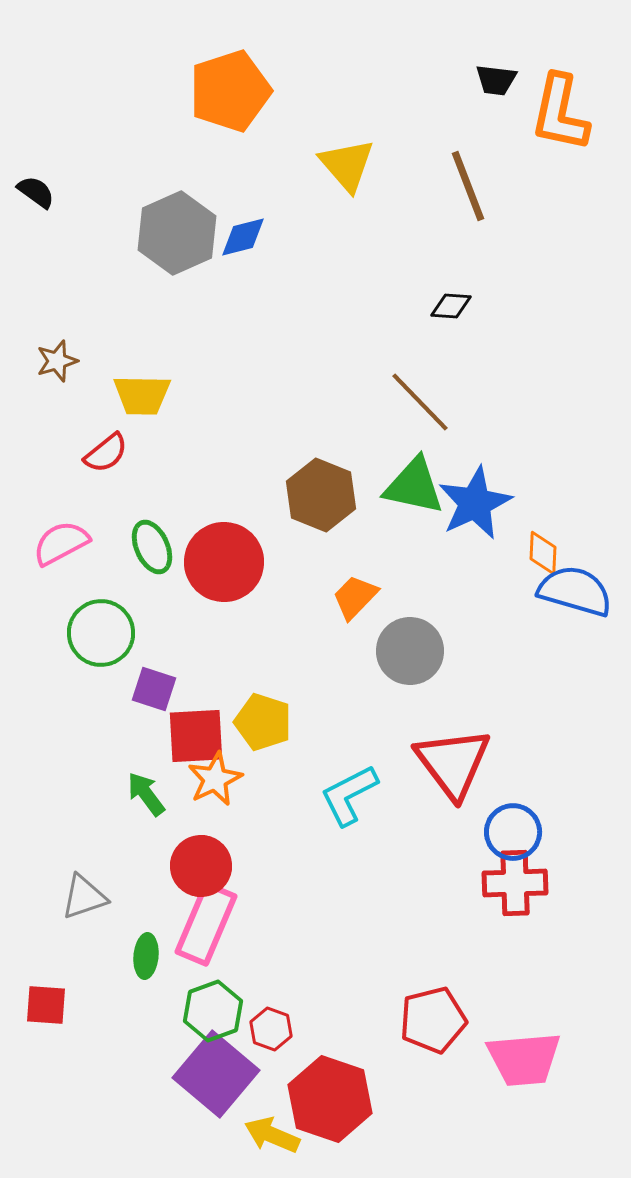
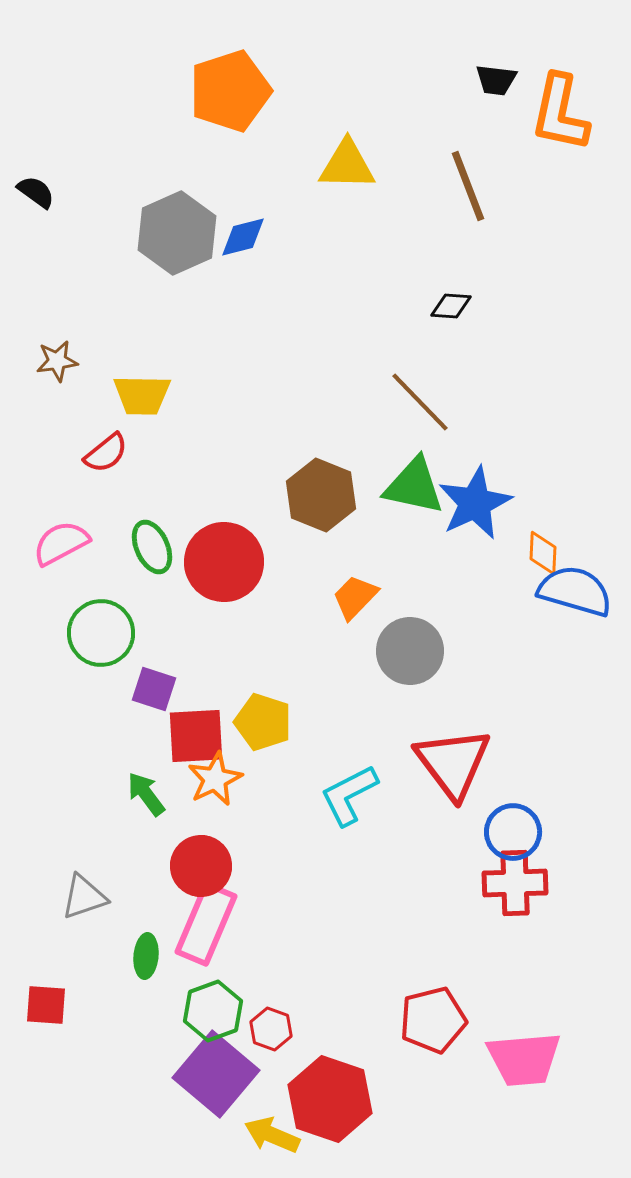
yellow triangle at (347, 165): rotated 48 degrees counterclockwise
brown star at (57, 361): rotated 9 degrees clockwise
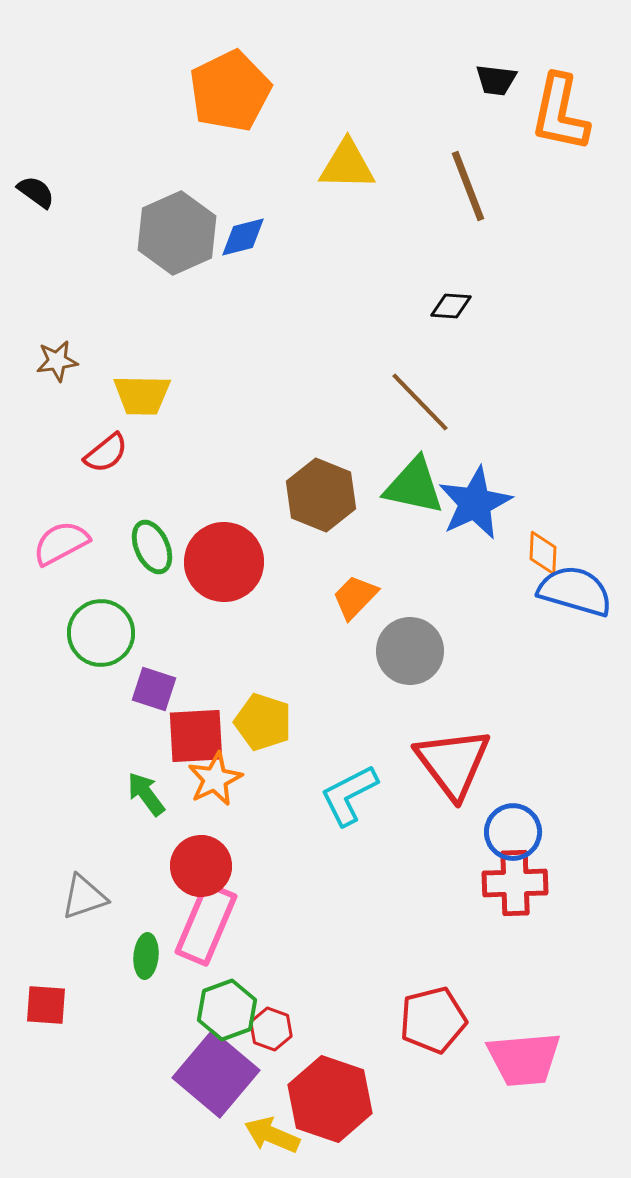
orange pentagon at (230, 91): rotated 8 degrees counterclockwise
green hexagon at (213, 1011): moved 14 px right, 1 px up
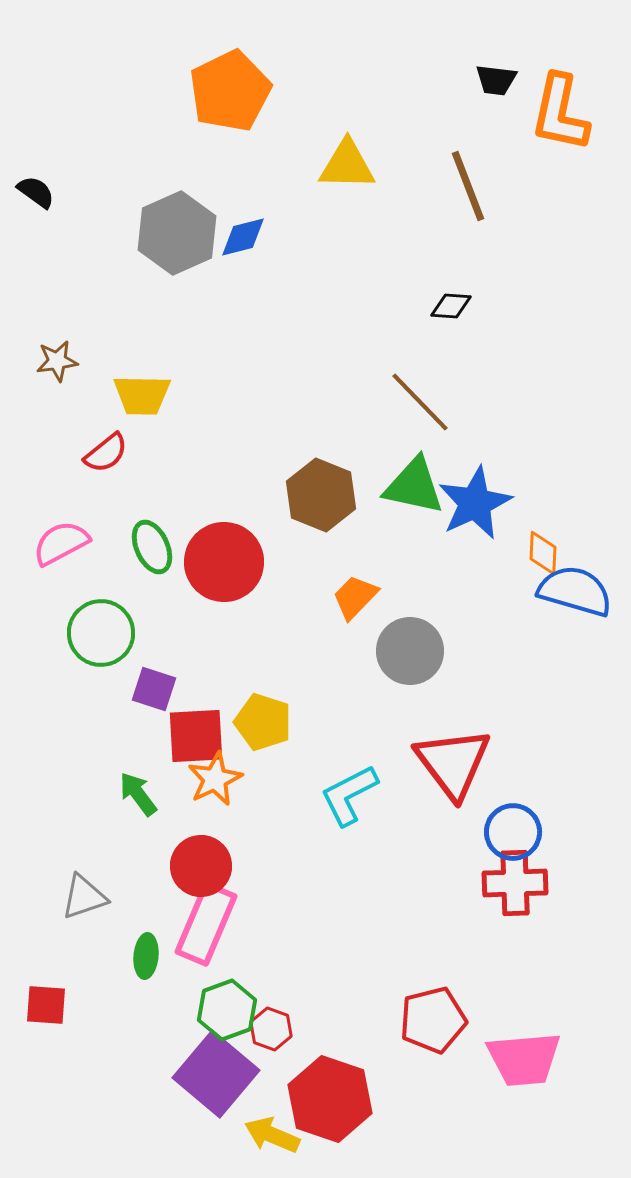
green arrow at (146, 794): moved 8 px left
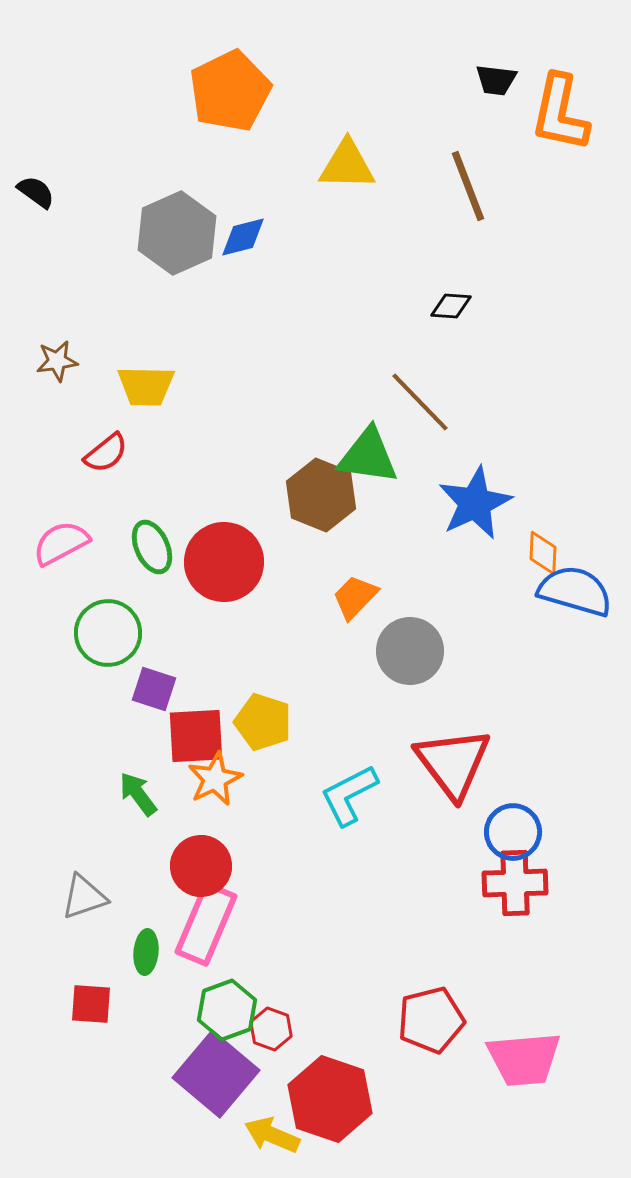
yellow trapezoid at (142, 395): moved 4 px right, 9 px up
green triangle at (414, 486): moved 46 px left, 30 px up; rotated 4 degrees counterclockwise
green circle at (101, 633): moved 7 px right
green ellipse at (146, 956): moved 4 px up
red square at (46, 1005): moved 45 px right, 1 px up
red pentagon at (433, 1020): moved 2 px left
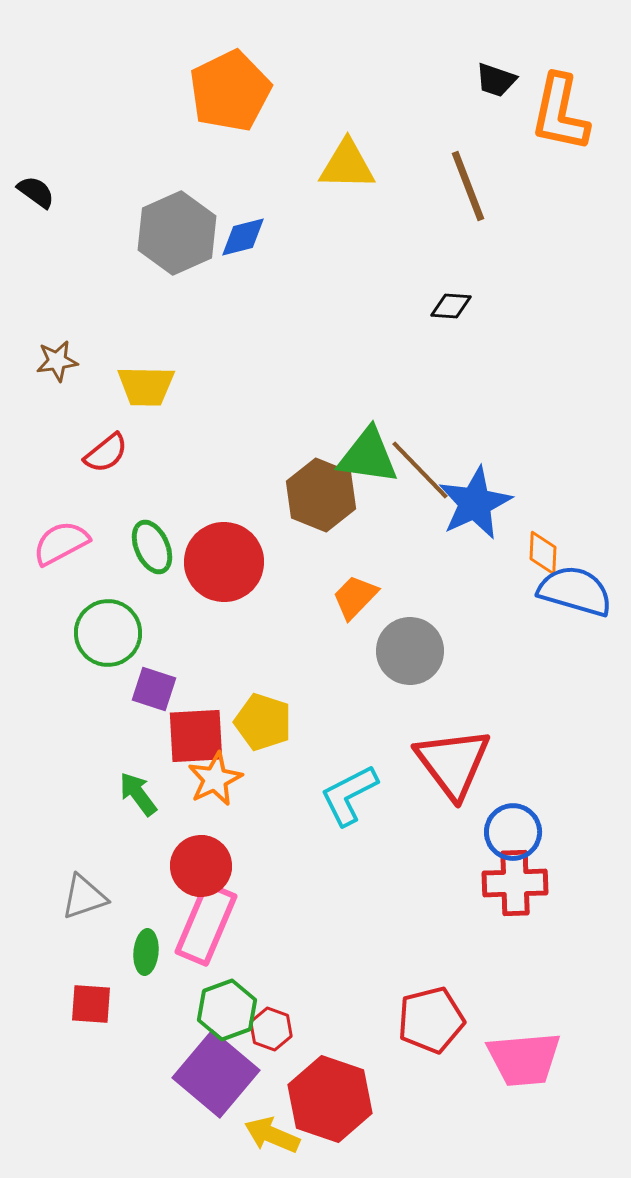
black trapezoid at (496, 80): rotated 12 degrees clockwise
brown line at (420, 402): moved 68 px down
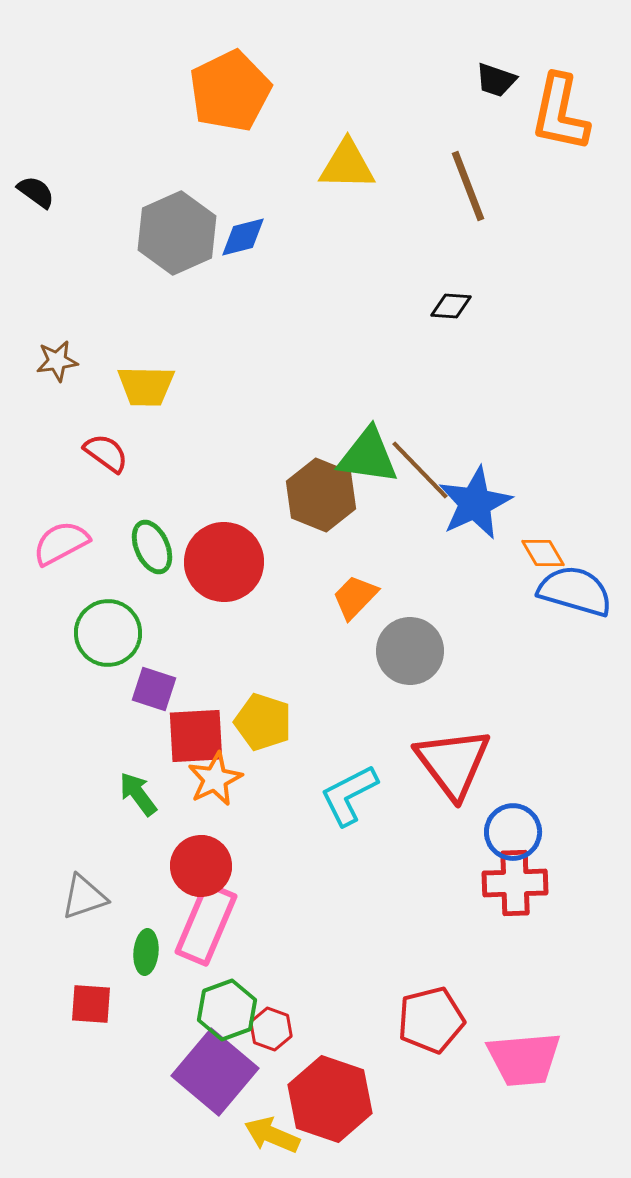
red semicircle at (106, 453): rotated 105 degrees counterclockwise
orange diamond at (543, 553): rotated 33 degrees counterclockwise
purple square at (216, 1074): moved 1 px left, 2 px up
